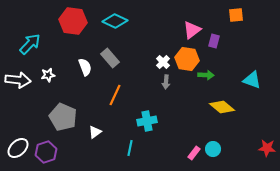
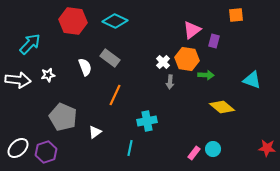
gray rectangle: rotated 12 degrees counterclockwise
gray arrow: moved 4 px right
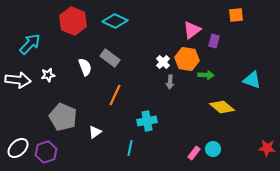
red hexagon: rotated 16 degrees clockwise
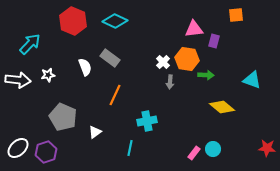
pink triangle: moved 2 px right, 1 px up; rotated 30 degrees clockwise
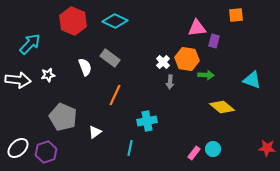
pink triangle: moved 3 px right, 1 px up
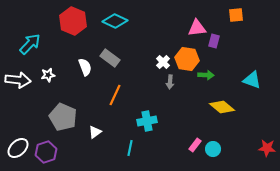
pink rectangle: moved 1 px right, 8 px up
